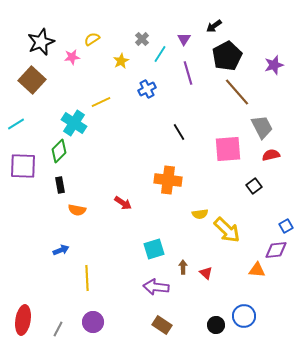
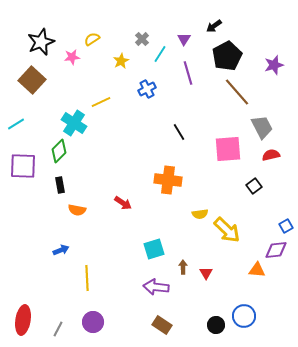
red triangle at (206, 273): rotated 16 degrees clockwise
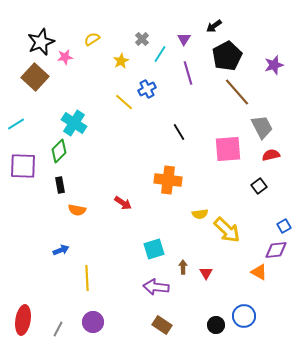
pink star at (72, 57): moved 7 px left
brown square at (32, 80): moved 3 px right, 3 px up
yellow line at (101, 102): moved 23 px right; rotated 66 degrees clockwise
black square at (254, 186): moved 5 px right
blue square at (286, 226): moved 2 px left
orange triangle at (257, 270): moved 2 px right, 2 px down; rotated 24 degrees clockwise
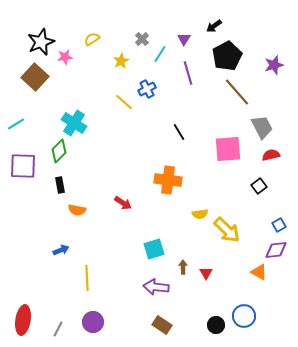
blue square at (284, 226): moved 5 px left, 1 px up
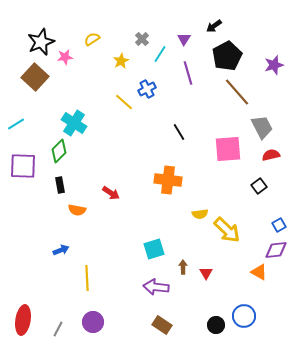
red arrow at (123, 203): moved 12 px left, 10 px up
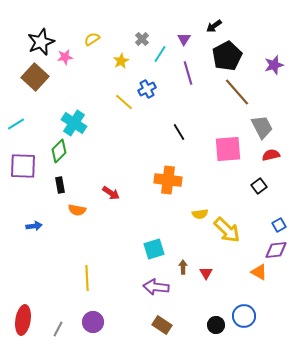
blue arrow at (61, 250): moved 27 px left, 24 px up; rotated 14 degrees clockwise
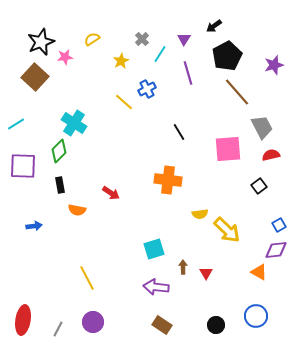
yellow line at (87, 278): rotated 25 degrees counterclockwise
blue circle at (244, 316): moved 12 px right
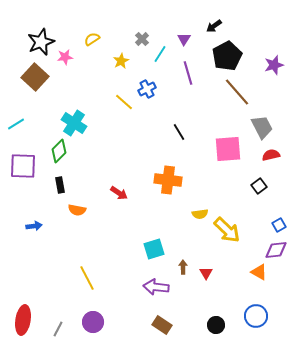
red arrow at (111, 193): moved 8 px right
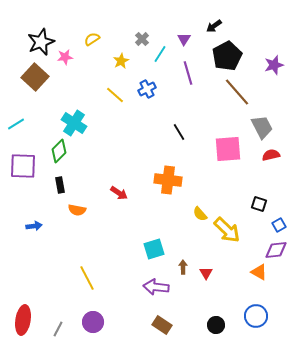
yellow line at (124, 102): moved 9 px left, 7 px up
black square at (259, 186): moved 18 px down; rotated 35 degrees counterclockwise
yellow semicircle at (200, 214): rotated 56 degrees clockwise
